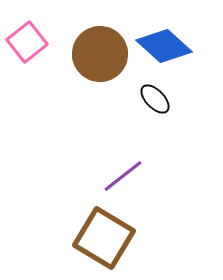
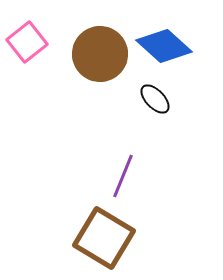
purple line: rotated 30 degrees counterclockwise
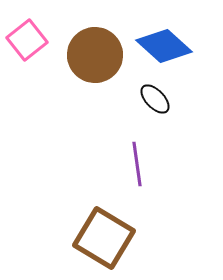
pink square: moved 2 px up
brown circle: moved 5 px left, 1 px down
purple line: moved 14 px right, 12 px up; rotated 30 degrees counterclockwise
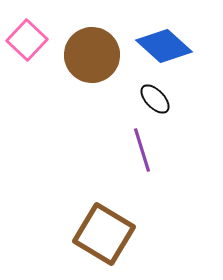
pink square: rotated 9 degrees counterclockwise
brown circle: moved 3 px left
purple line: moved 5 px right, 14 px up; rotated 9 degrees counterclockwise
brown square: moved 4 px up
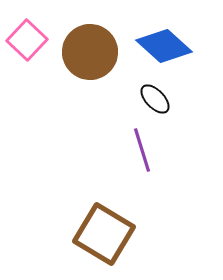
brown circle: moved 2 px left, 3 px up
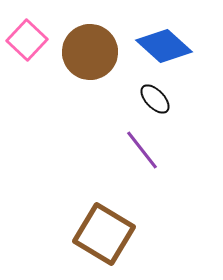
purple line: rotated 21 degrees counterclockwise
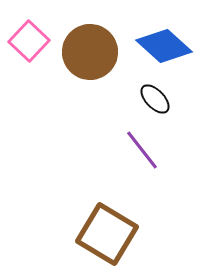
pink square: moved 2 px right, 1 px down
brown square: moved 3 px right
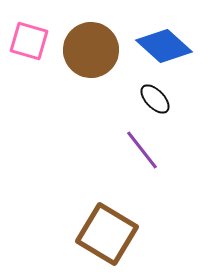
pink square: rotated 27 degrees counterclockwise
brown circle: moved 1 px right, 2 px up
